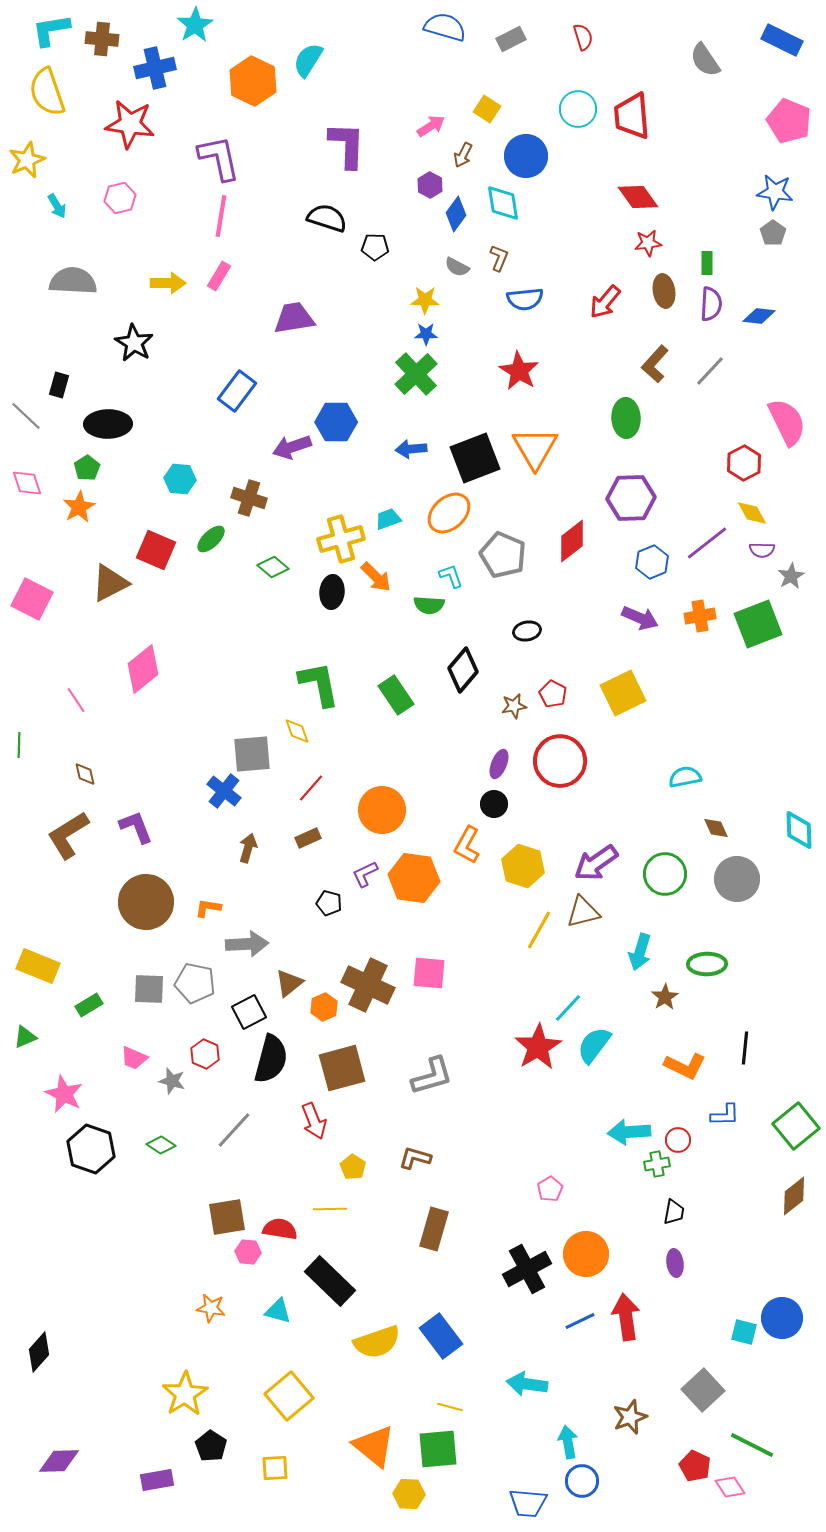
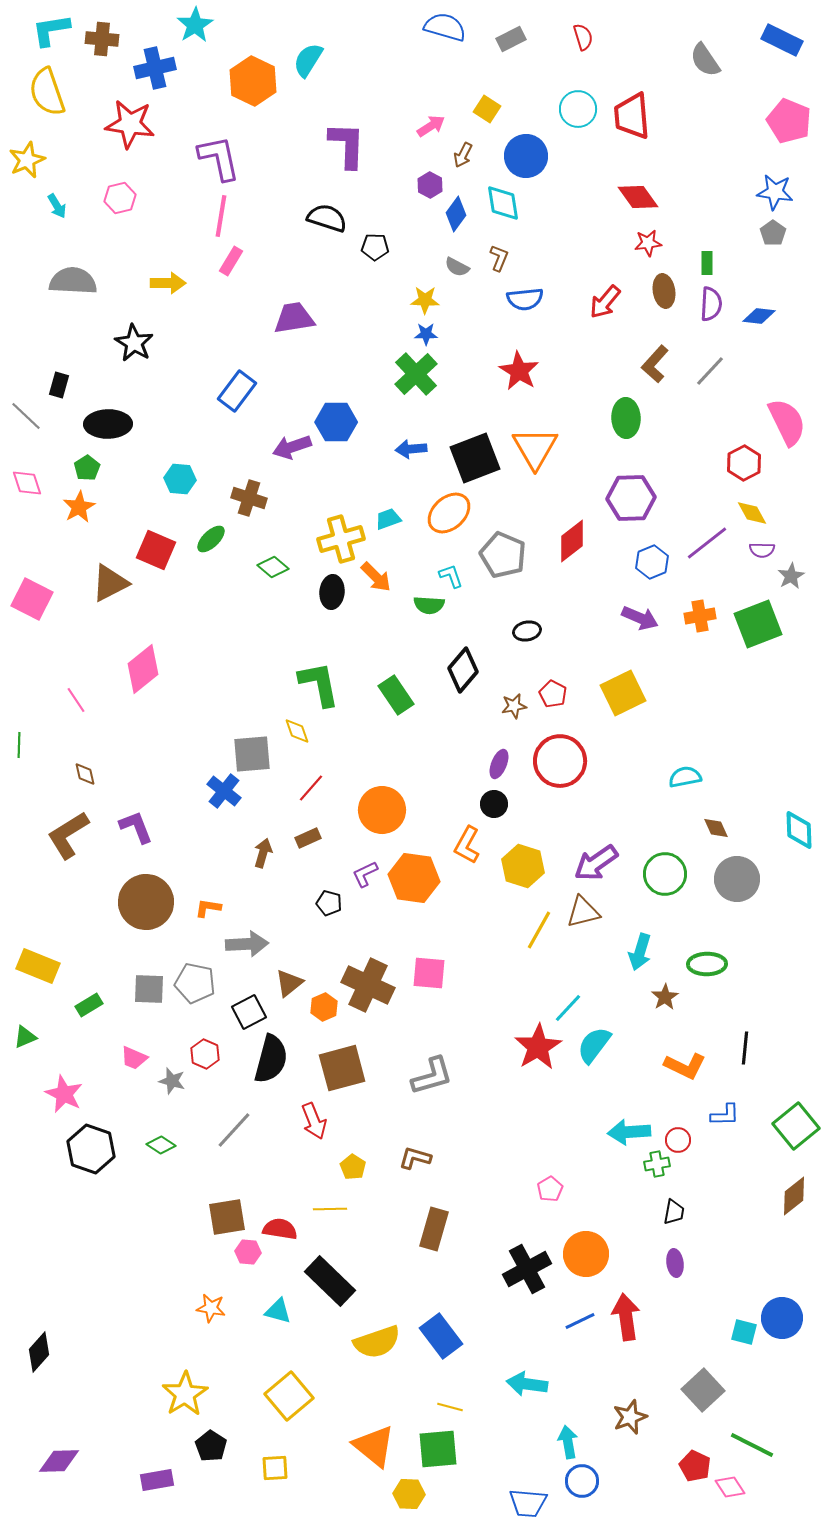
pink rectangle at (219, 276): moved 12 px right, 15 px up
brown arrow at (248, 848): moved 15 px right, 5 px down
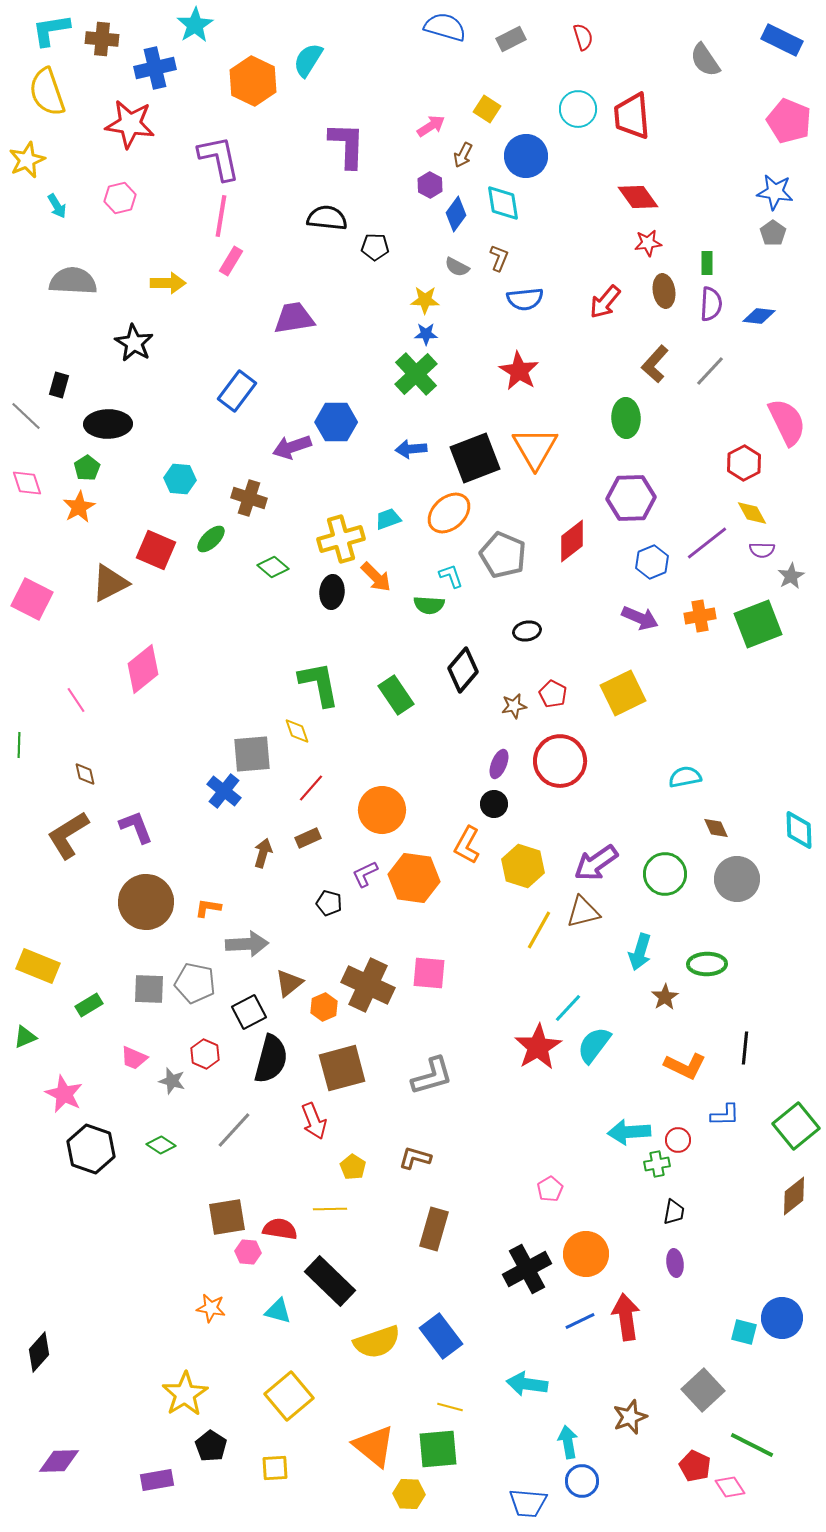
black semicircle at (327, 218): rotated 12 degrees counterclockwise
